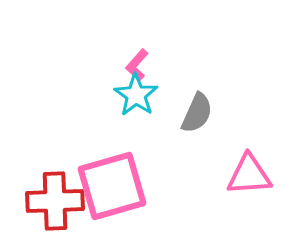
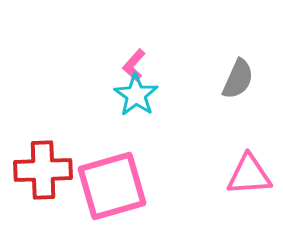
pink L-shape: moved 3 px left
gray semicircle: moved 41 px right, 34 px up
red cross: moved 12 px left, 31 px up
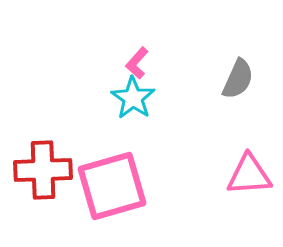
pink L-shape: moved 3 px right, 2 px up
cyan star: moved 3 px left, 3 px down
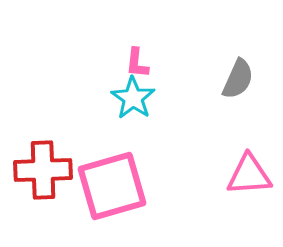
pink L-shape: rotated 36 degrees counterclockwise
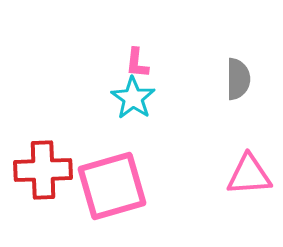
gray semicircle: rotated 24 degrees counterclockwise
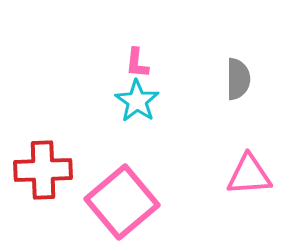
cyan star: moved 4 px right, 3 px down
pink square: moved 10 px right, 16 px down; rotated 24 degrees counterclockwise
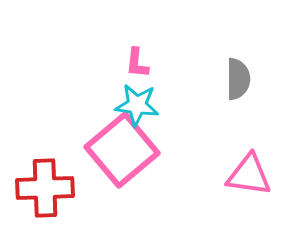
cyan star: moved 4 px down; rotated 27 degrees counterclockwise
red cross: moved 2 px right, 18 px down
pink triangle: rotated 12 degrees clockwise
pink square: moved 52 px up
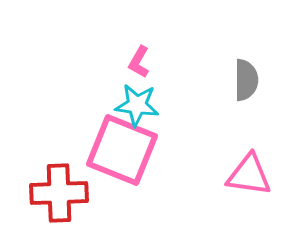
pink L-shape: moved 2 px right, 1 px up; rotated 24 degrees clockwise
gray semicircle: moved 8 px right, 1 px down
pink square: rotated 28 degrees counterclockwise
red cross: moved 14 px right, 5 px down
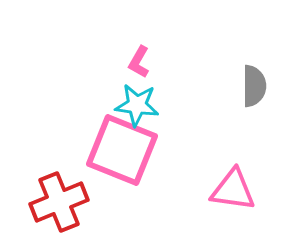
gray semicircle: moved 8 px right, 6 px down
pink triangle: moved 16 px left, 15 px down
red cross: moved 9 px down; rotated 20 degrees counterclockwise
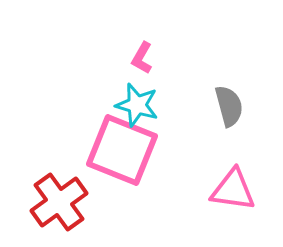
pink L-shape: moved 3 px right, 4 px up
gray semicircle: moved 25 px left, 20 px down; rotated 15 degrees counterclockwise
cyan star: rotated 9 degrees clockwise
red cross: rotated 14 degrees counterclockwise
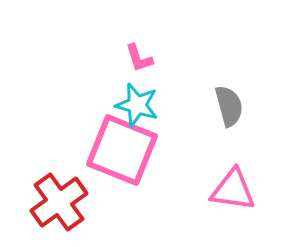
pink L-shape: moved 3 px left; rotated 48 degrees counterclockwise
